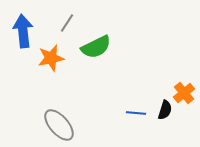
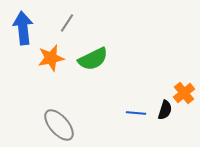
blue arrow: moved 3 px up
green semicircle: moved 3 px left, 12 px down
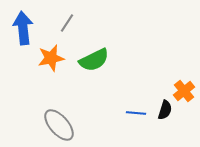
green semicircle: moved 1 px right, 1 px down
orange cross: moved 2 px up
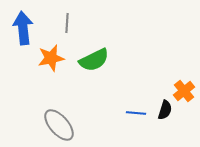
gray line: rotated 30 degrees counterclockwise
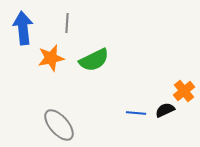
black semicircle: rotated 132 degrees counterclockwise
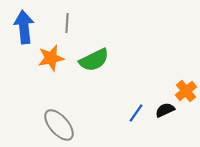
blue arrow: moved 1 px right, 1 px up
orange cross: moved 2 px right
blue line: rotated 60 degrees counterclockwise
